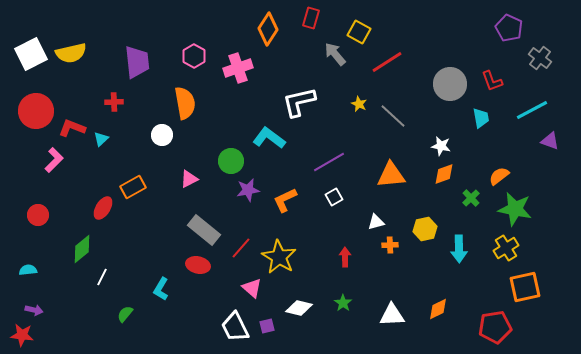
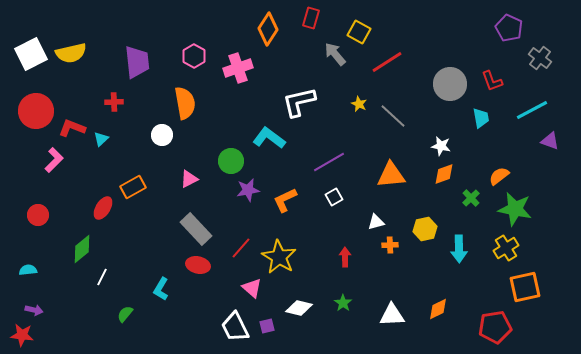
gray rectangle at (204, 230): moved 8 px left, 1 px up; rotated 8 degrees clockwise
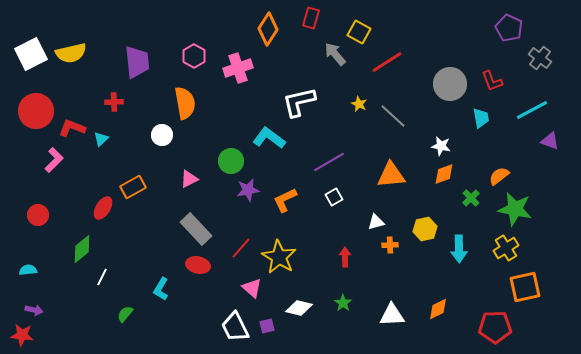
red pentagon at (495, 327): rotated 8 degrees clockwise
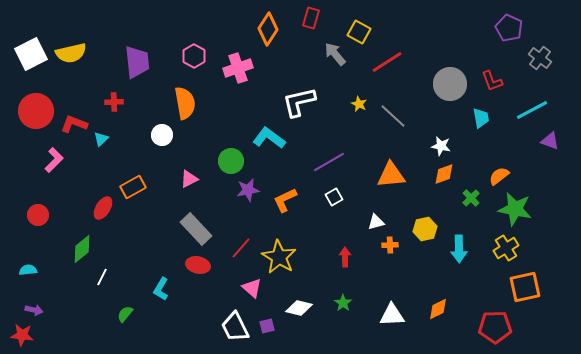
red L-shape at (72, 128): moved 2 px right, 4 px up
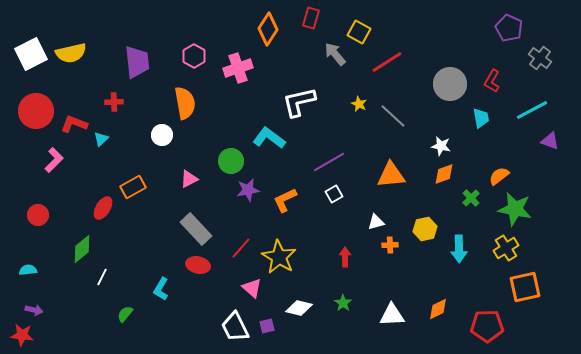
red L-shape at (492, 81): rotated 50 degrees clockwise
white square at (334, 197): moved 3 px up
red pentagon at (495, 327): moved 8 px left, 1 px up
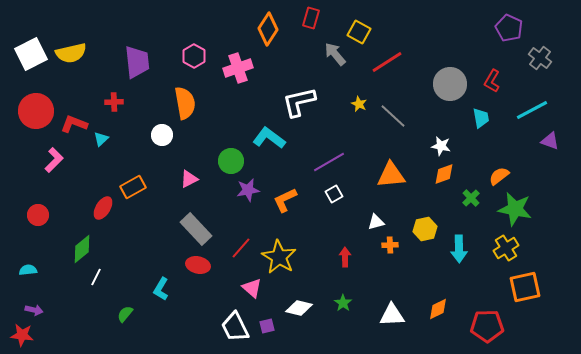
white line at (102, 277): moved 6 px left
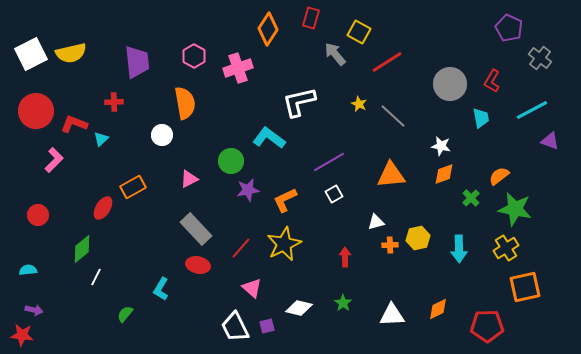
yellow hexagon at (425, 229): moved 7 px left, 9 px down
yellow star at (279, 257): moved 5 px right, 13 px up; rotated 16 degrees clockwise
